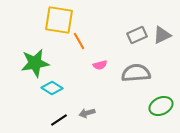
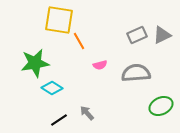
gray arrow: rotated 63 degrees clockwise
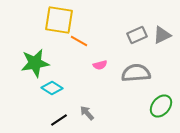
orange line: rotated 30 degrees counterclockwise
green ellipse: rotated 25 degrees counterclockwise
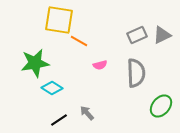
gray semicircle: rotated 92 degrees clockwise
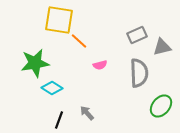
gray triangle: moved 12 px down; rotated 12 degrees clockwise
orange line: rotated 12 degrees clockwise
gray semicircle: moved 3 px right
black line: rotated 36 degrees counterclockwise
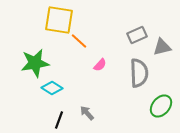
pink semicircle: rotated 32 degrees counterclockwise
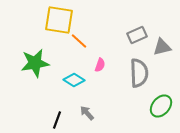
pink semicircle: rotated 24 degrees counterclockwise
cyan diamond: moved 22 px right, 8 px up
black line: moved 2 px left
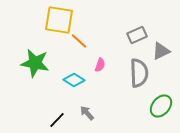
gray triangle: moved 1 px left, 4 px down; rotated 12 degrees counterclockwise
green star: rotated 20 degrees clockwise
black line: rotated 24 degrees clockwise
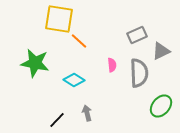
yellow square: moved 1 px up
pink semicircle: moved 12 px right; rotated 24 degrees counterclockwise
gray arrow: rotated 28 degrees clockwise
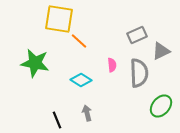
cyan diamond: moved 7 px right
black line: rotated 66 degrees counterclockwise
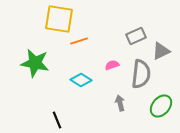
gray rectangle: moved 1 px left, 1 px down
orange line: rotated 60 degrees counterclockwise
pink semicircle: rotated 104 degrees counterclockwise
gray semicircle: moved 2 px right, 1 px down; rotated 8 degrees clockwise
gray arrow: moved 33 px right, 10 px up
